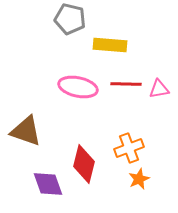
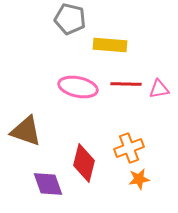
red diamond: moved 1 px up
orange star: rotated 15 degrees clockwise
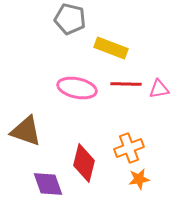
yellow rectangle: moved 1 px right, 3 px down; rotated 16 degrees clockwise
pink ellipse: moved 1 px left, 1 px down
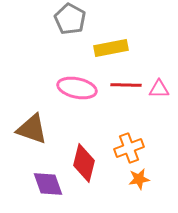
gray pentagon: rotated 16 degrees clockwise
yellow rectangle: rotated 32 degrees counterclockwise
red line: moved 1 px down
pink triangle: rotated 10 degrees clockwise
brown triangle: moved 6 px right, 2 px up
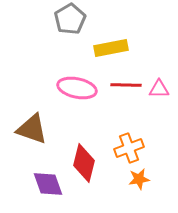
gray pentagon: rotated 12 degrees clockwise
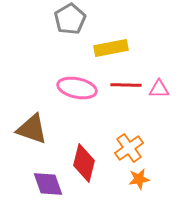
orange cross: rotated 16 degrees counterclockwise
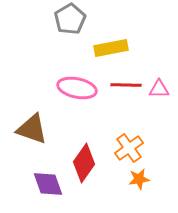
red diamond: rotated 21 degrees clockwise
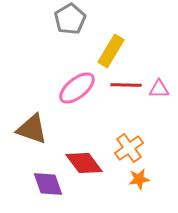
yellow rectangle: moved 3 px down; rotated 48 degrees counterclockwise
pink ellipse: rotated 51 degrees counterclockwise
red diamond: rotated 72 degrees counterclockwise
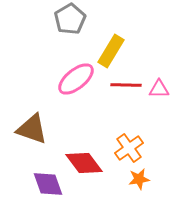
pink ellipse: moved 1 px left, 9 px up
